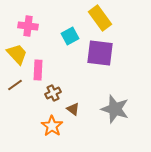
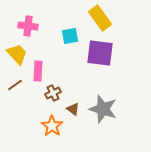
cyan square: rotated 18 degrees clockwise
pink rectangle: moved 1 px down
gray star: moved 12 px left
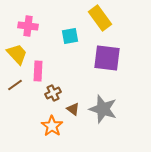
purple square: moved 7 px right, 5 px down
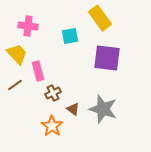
pink rectangle: rotated 18 degrees counterclockwise
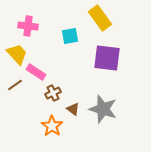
pink rectangle: moved 2 px left, 1 px down; rotated 42 degrees counterclockwise
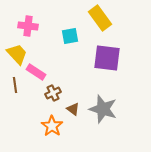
brown line: rotated 63 degrees counterclockwise
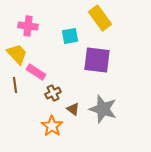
purple square: moved 10 px left, 2 px down
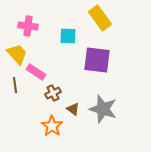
cyan square: moved 2 px left; rotated 12 degrees clockwise
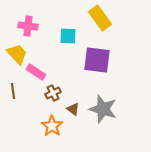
brown line: moved 2 px left, 6 px down
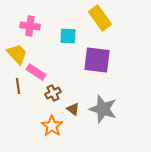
pink cross: moved 2 px right
brown line: moved 5 px right, 5 px up
